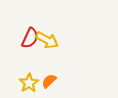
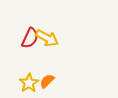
yellow arrow: moved 2 px up
orange semicircle: moved 2 px left
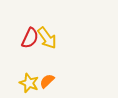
yellow arrow: rotated 25 degrees clockwise
yellow star: rotated 18 degrees counterclockwise
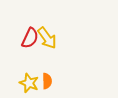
orange semicircle: rotated 133 degrees clockwise
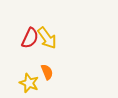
orange semicircle: moved 9 px up; rotated 21 degrees counterclockwise
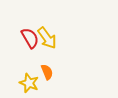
red semicircle: rotated 55 degrees counterclockwise
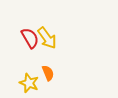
orange semicircle: moved 1 px right, 1 px down
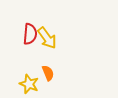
red semicircle: moved 4 px up; rotated 35 degrees clockwise
yellow star: moved 1 px down
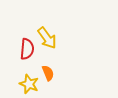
red semicircle: moved 3 px left, 15 px down
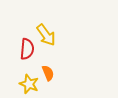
yellow arrow: moved 1 px left, 3 px up
